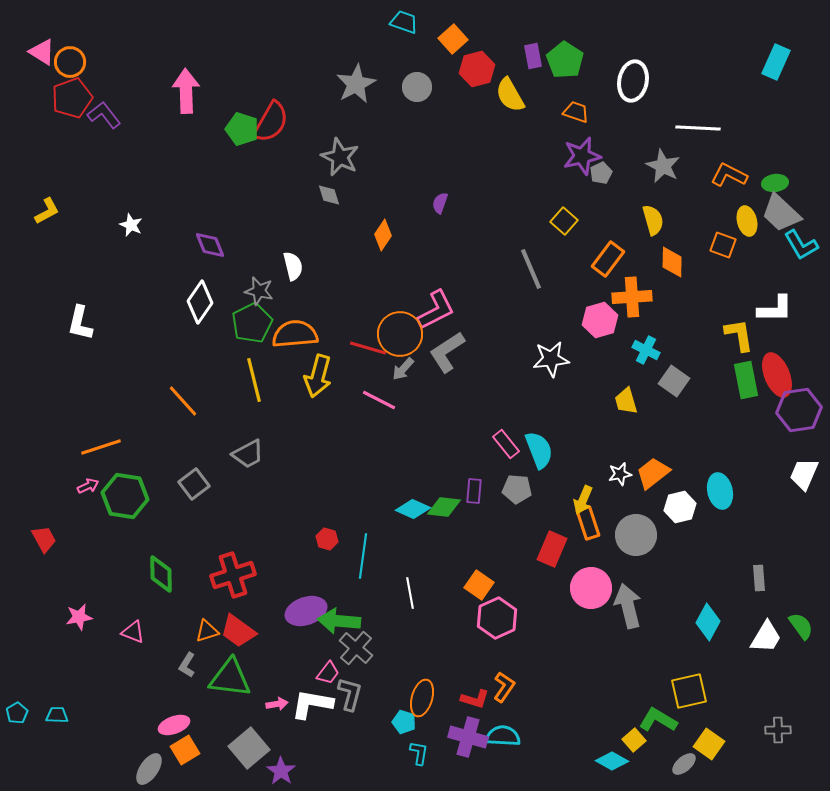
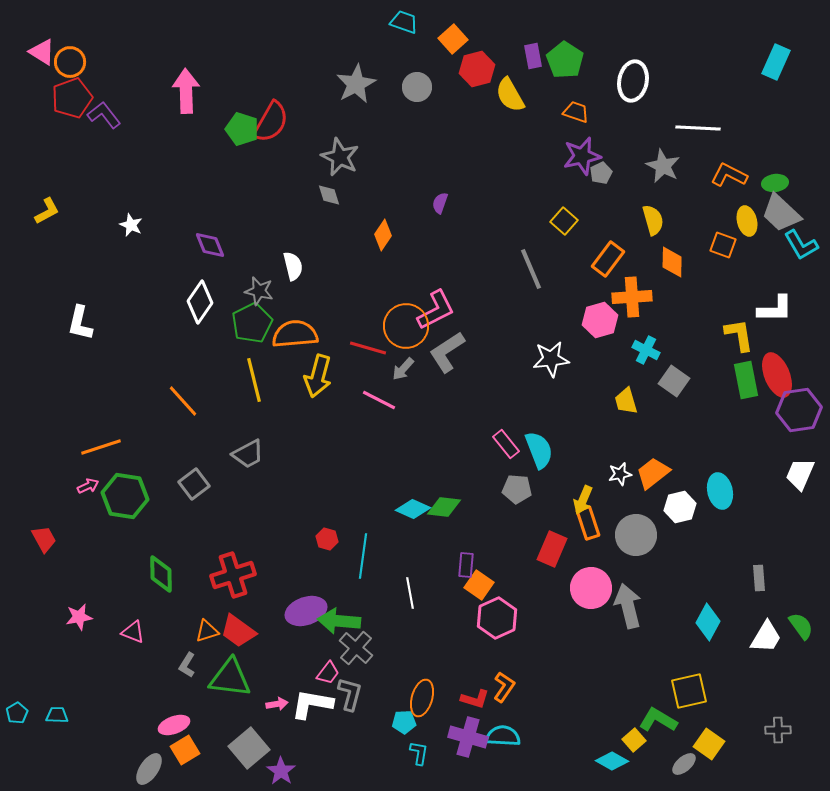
orange circle at (400, 334): moved 6 px right, 8 px up
white trapezoid at (804, 474): moved 4 px left
purple rectangle at (474, 491): moved 8 px left, 74 px down
cyan pentagon at (404, 722): rotated 20 degrees counterclockwise
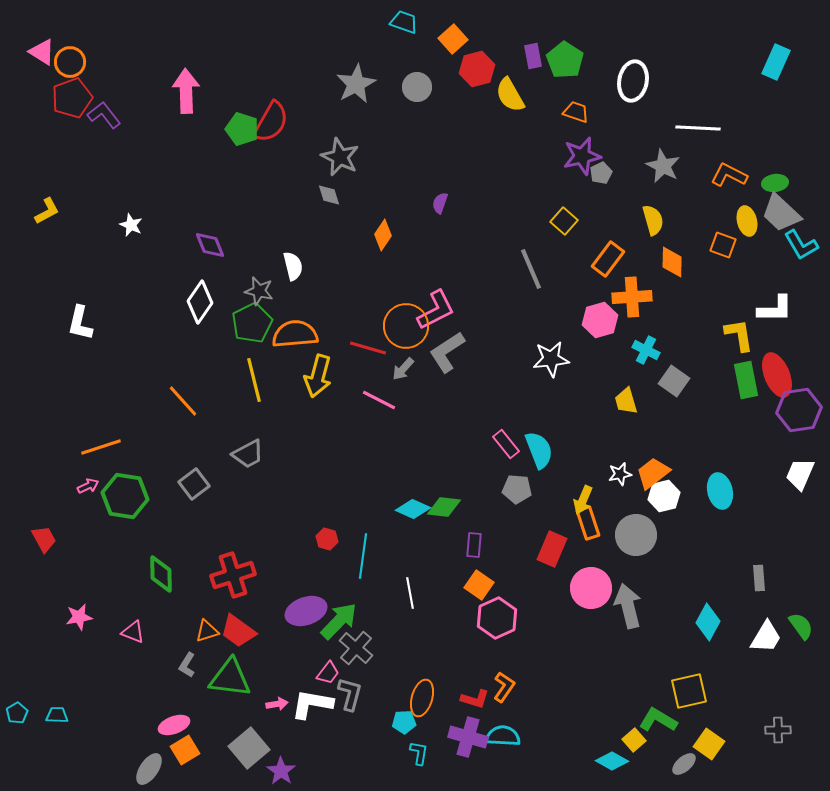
white hexagon at (680, 507): moved 16 px left, 11 px up
purple rectangle at (466, 565): moved 8 px right, 20 px up
green arrow at (339, 621): rotated 129 degrees clockwise
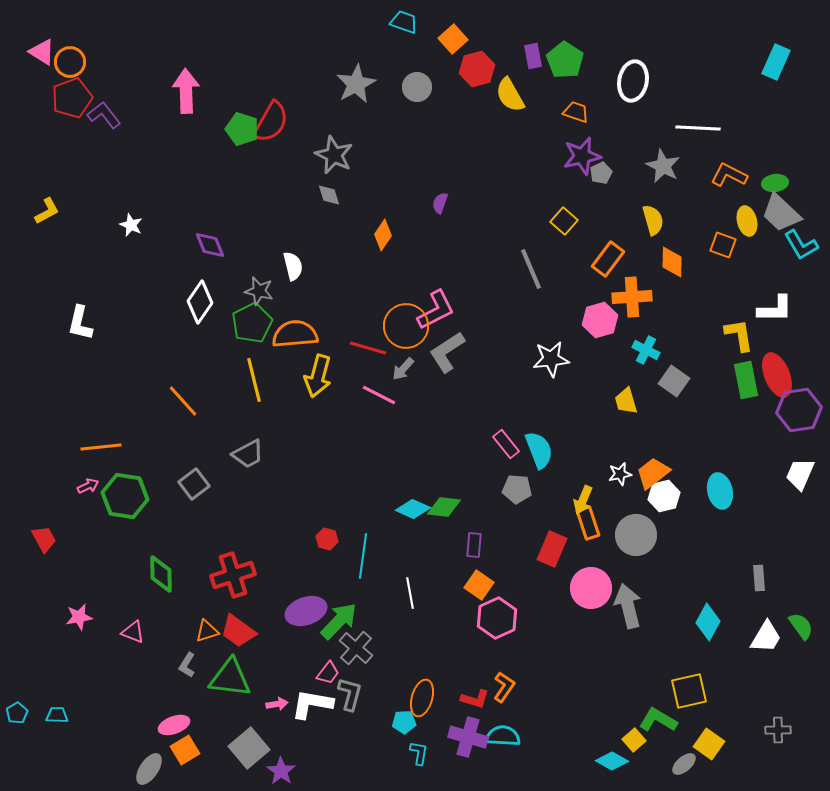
gray star at (340, 157): moved 6 px left, 2 px up
pink line at (379, 400): moved 5 px up
orange line at (101, 447): rotated 12 degrees clockwise
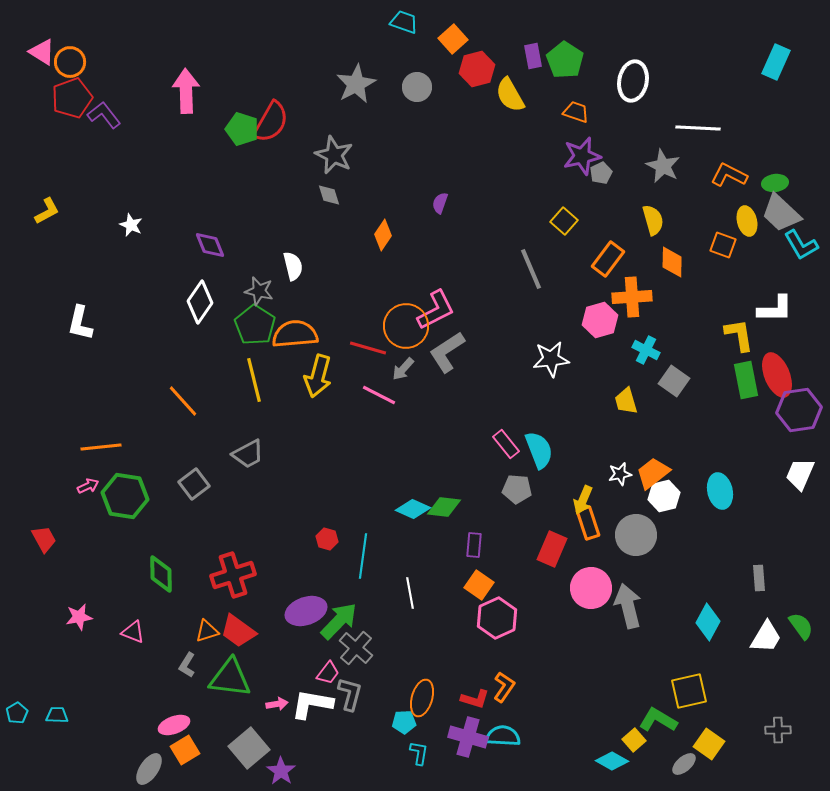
green pentagon at (252, 323): moved 3 px right, 2 px down; rotated 12 degrees counterclockwise
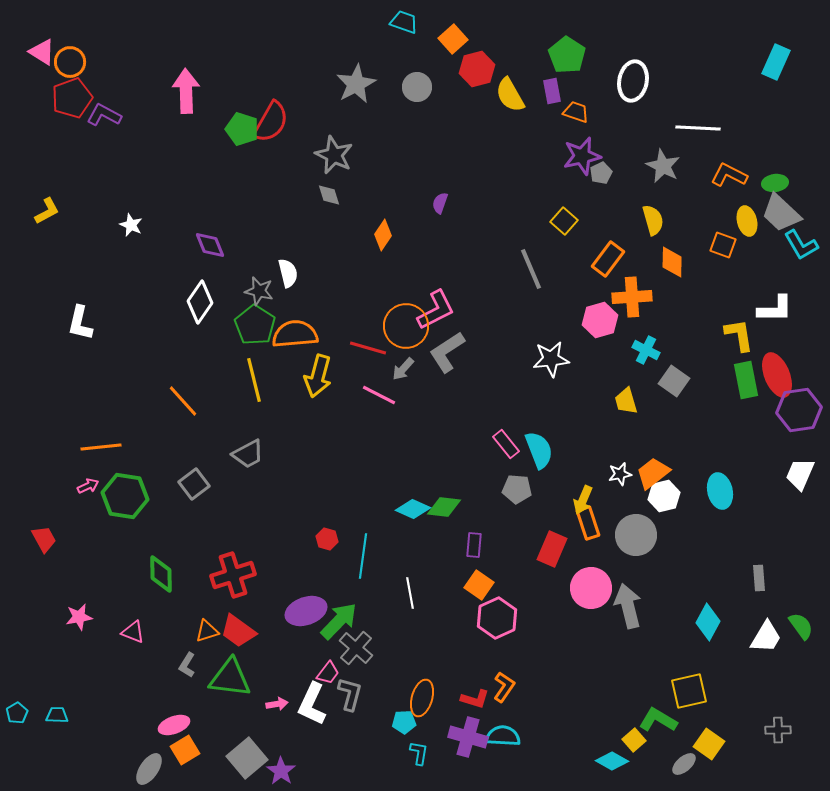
purple rectangle at (533, 56): moved 19 px right, 35 px down
green pentagon at (565, 60): moved 2 px right, 5 px up
purple L-shape at (104, 115): rotated 24 degrees counterclockwise
white semicircle at (293, 266): moved 5 px left, 7 px down
white L-shape at (312, 704): rotated 75 degrees counterclockwise
gray square at (249, 748): moved 2 px left, 10 px down
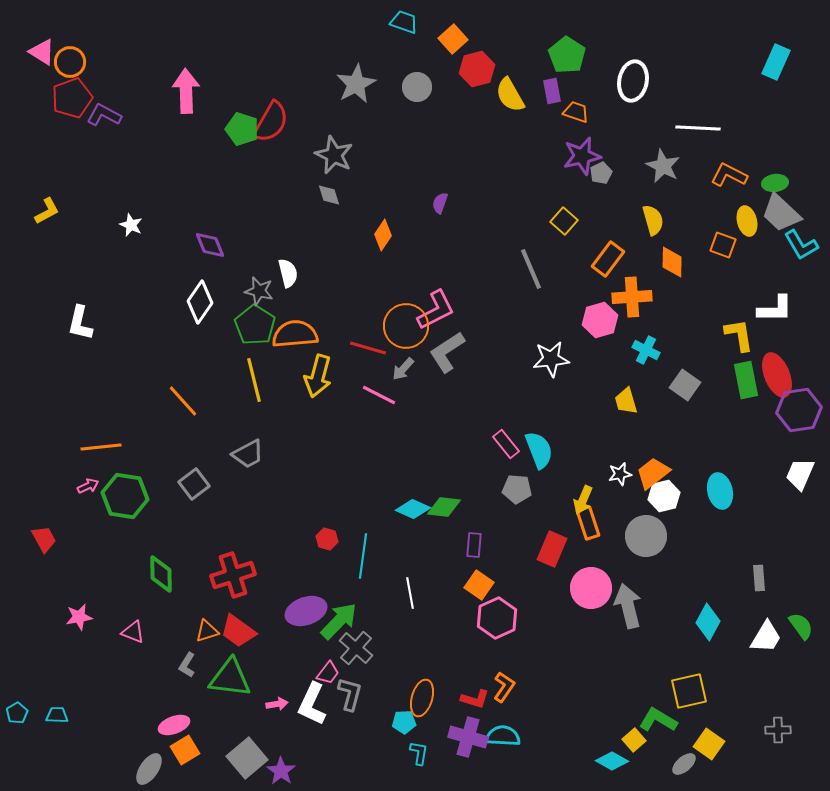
gray square at (674, 381): moved 11 px right, 4 px down
gray circle at (636, 535): moved 10 px right, 1 px down
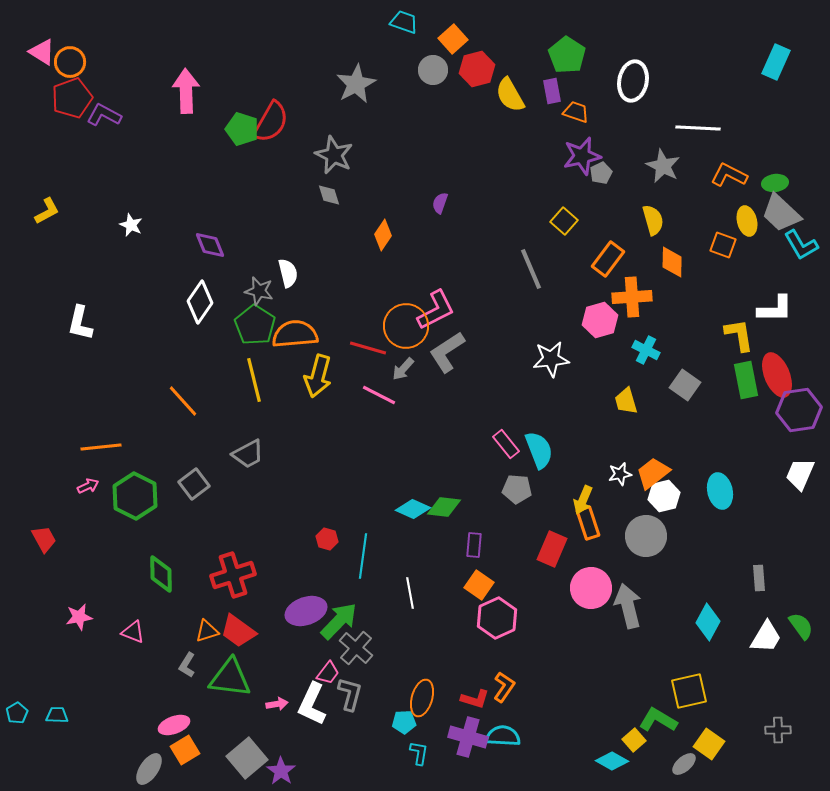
gray circle at (417, 87): moved 16 px right, 17 px up
green hexagon at (125, 496): moved 10 px right; rotated 18 degrees clockwise
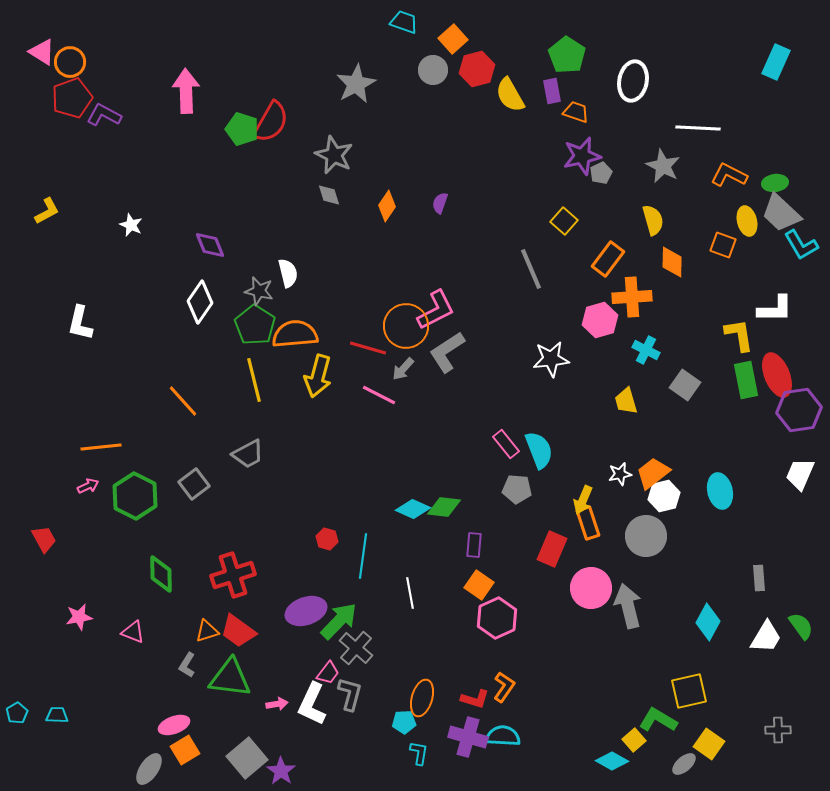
orange diamond at (383, 235): moved 4 px right, 29 px up
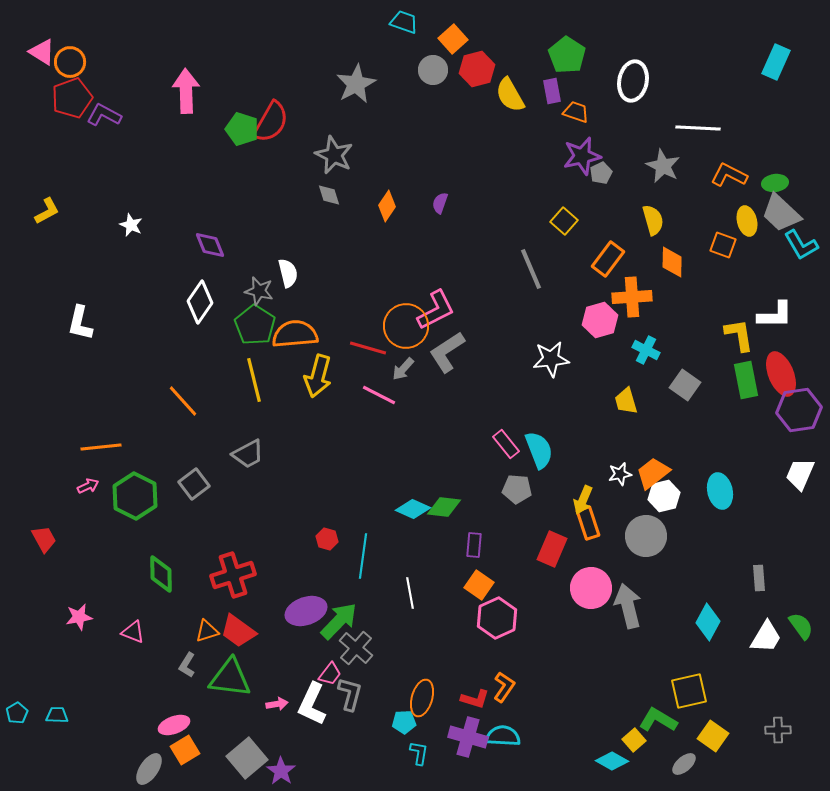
white L-shape at (775, 309): moved 6 px down
red ellipse at (777, 375): moved 4 px right, 1 px up
pink trapezoid at (328, 673): moved 2 px right, 1 px down
yellow square at (709, 744): moved 4 px right, 8 px up
